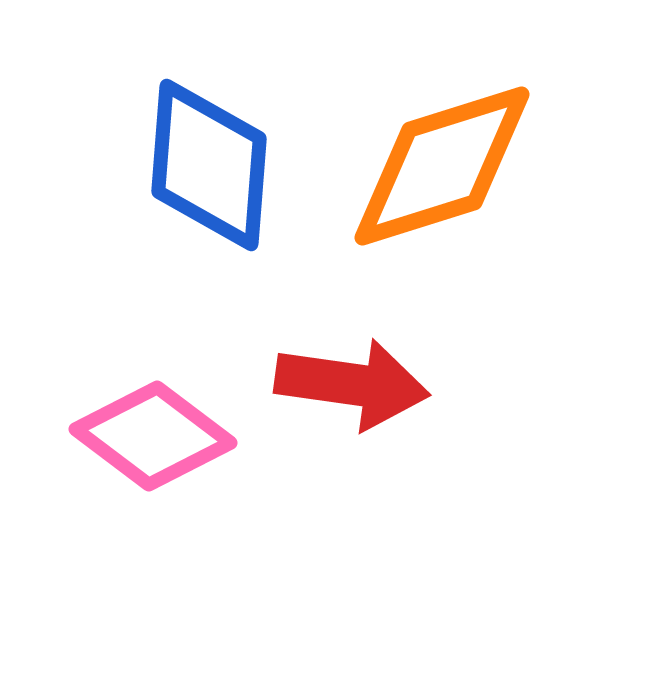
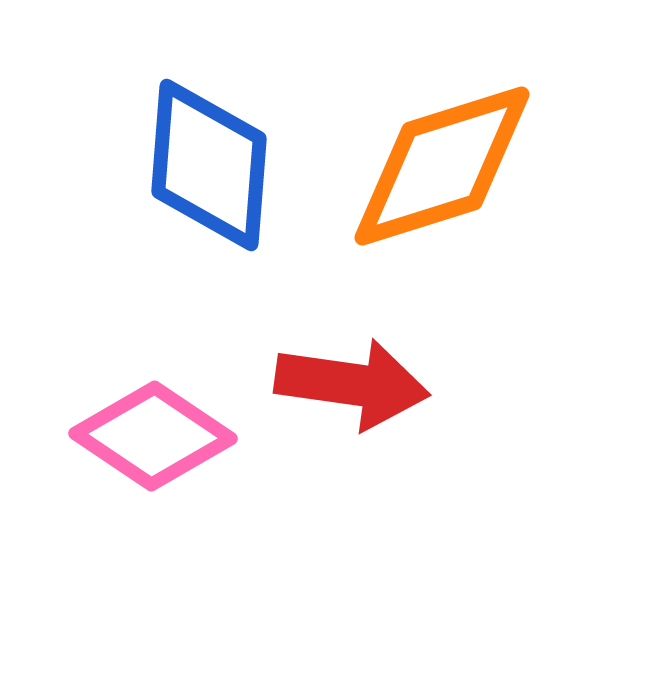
pink diamond: rotated 3 degrees counterclockwise
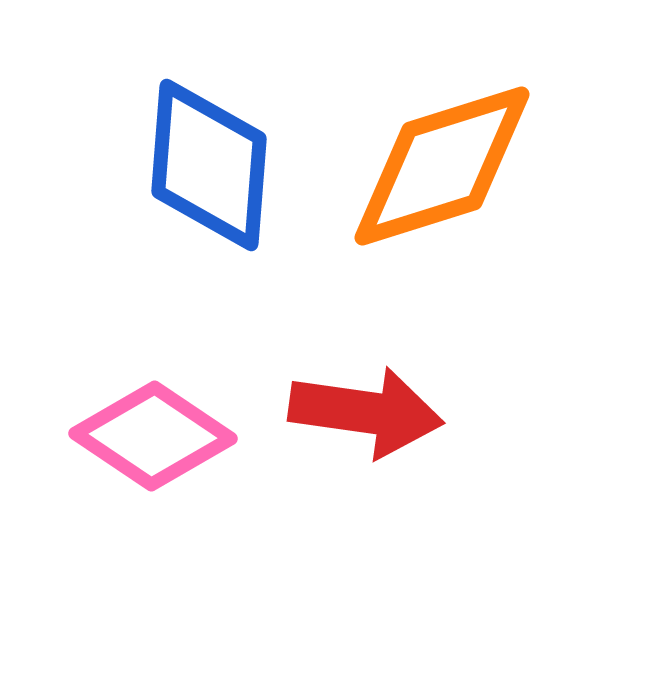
red arrow: moved 14 px right, 28 px down
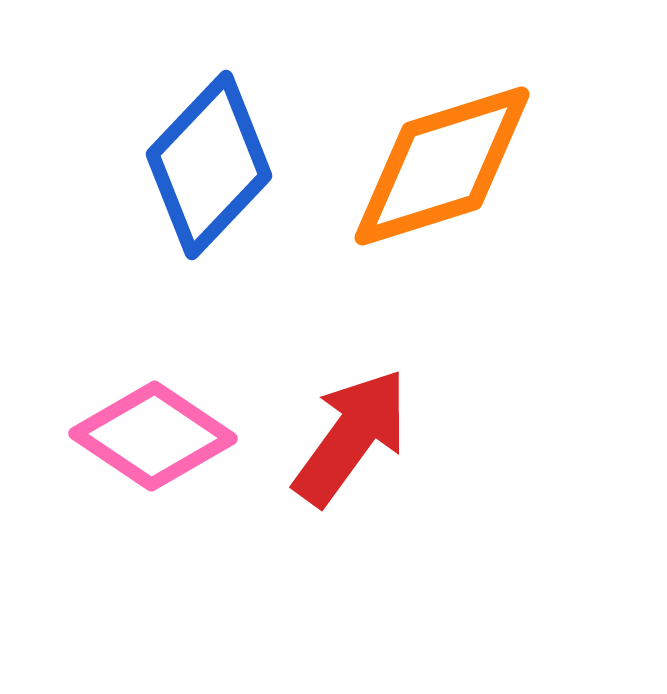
blue diamond: rotated 39 degrees clockwise
red arrow: moved 15 px left, 25 px down; rotated 62 degrees counterclockwise
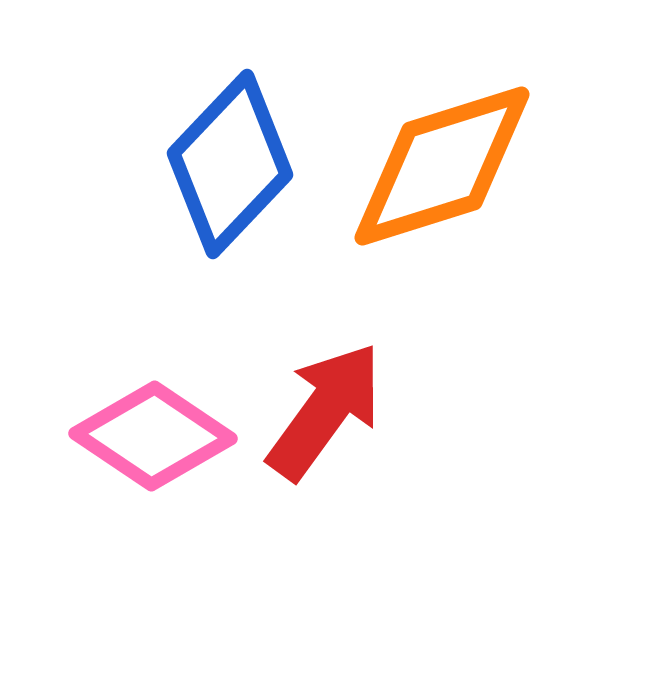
blue diamond: moved 21 px right, 1 px up
red arrow: moved 26 px left, 26 px up
